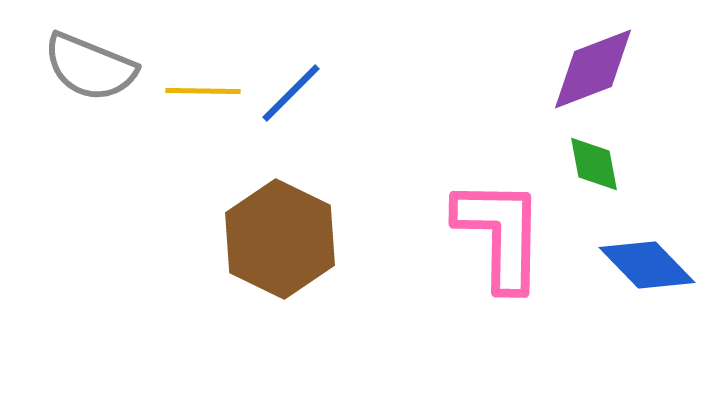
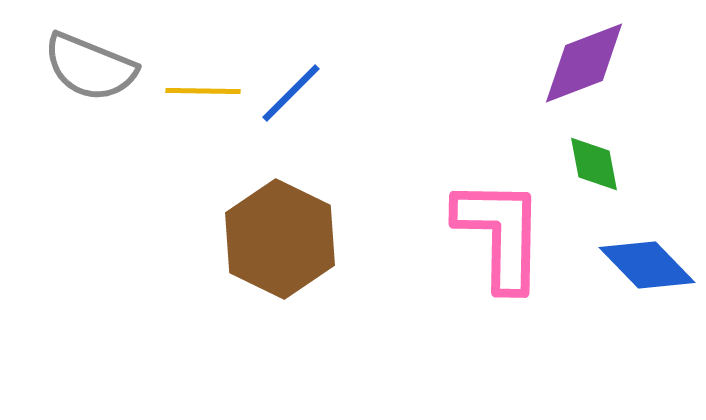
purple diamond: moved 9 px left, 6 px up
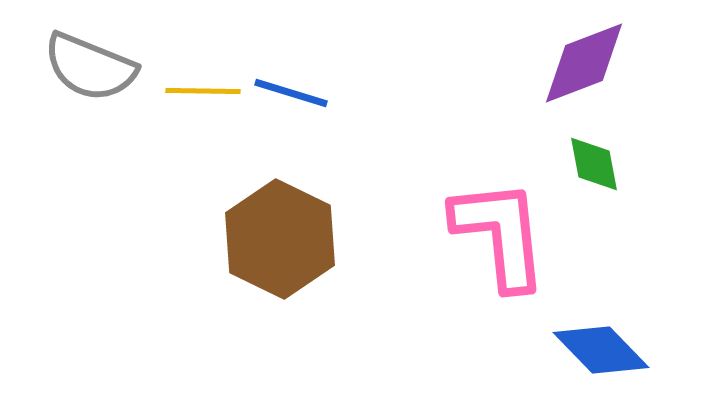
blue line: rotated 62 degrees clockwise
pink L-shape: rotated 7 degrees counterclockwise
blue diamond: moved 46 px left, 85 px down
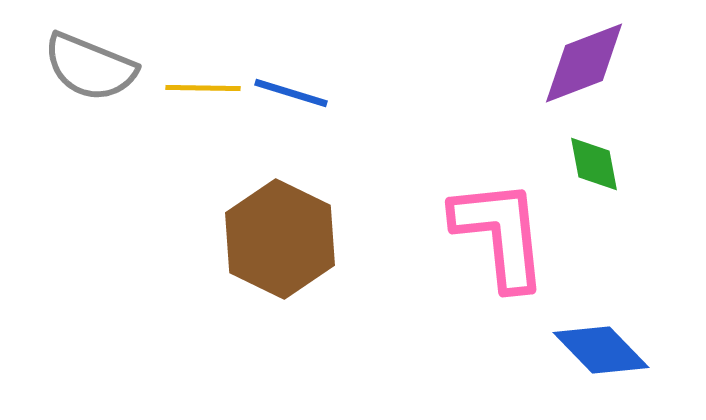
yellow line: moved 3 px up
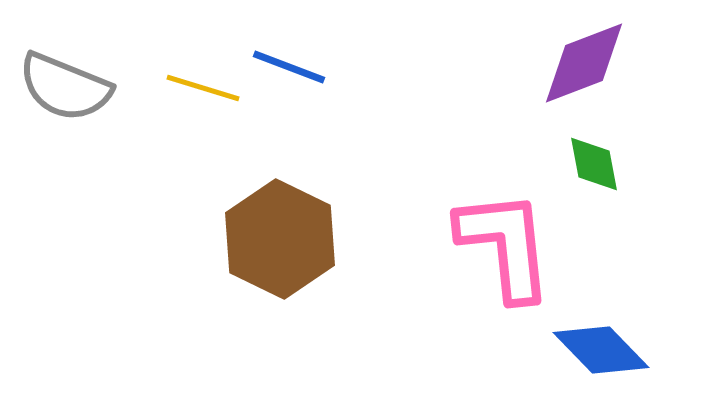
gray semicircle: moved 25 px left, 20 px down
yellow line: rotated 16 degrees clockwise
blue line: moved 2 px left, 26 px up; rotated 4 degrees clockwise
pink L-shape: moved 5 px right, 11 px down
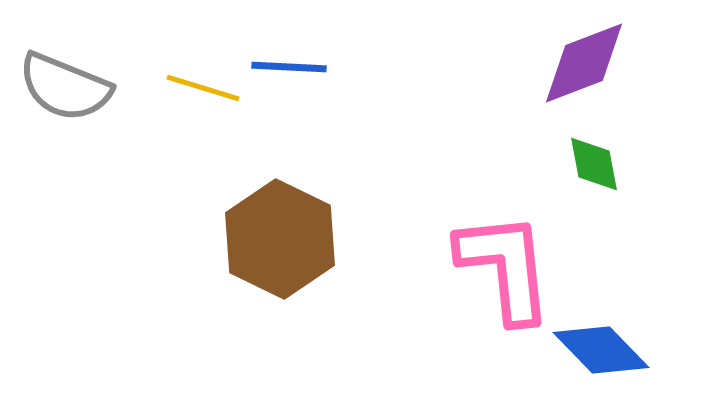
blue line: rotated 18 degrees counterclockwise
pink L-shape: moved 22 px down
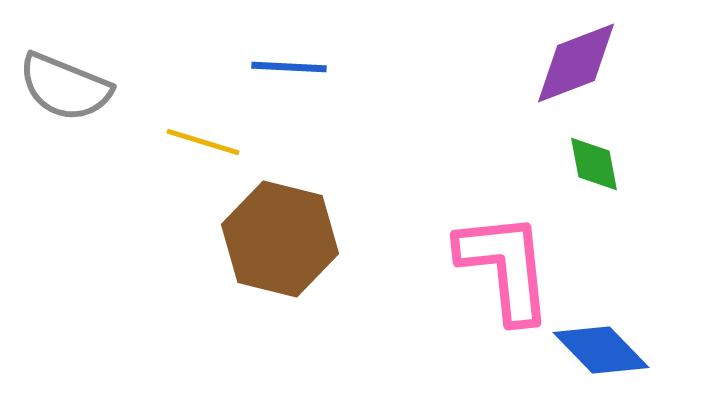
purple diamond: moved 8 px left
yellow line: moved 54 px down
brown hexagon: rotated 12 degrees counterclockwise
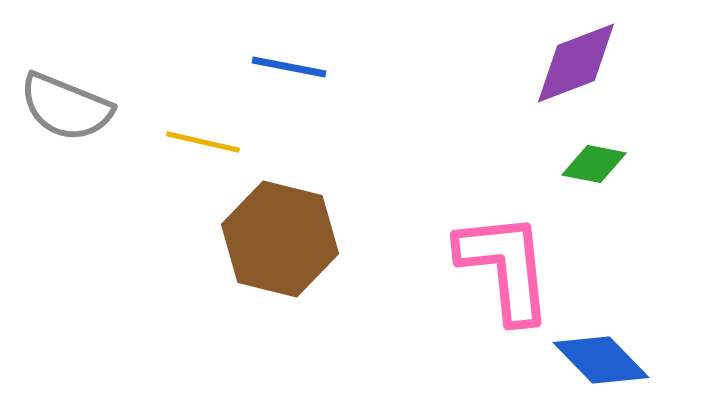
blue line: rotated 8 degrees clockwise
gray semicircle: moved 1 px right, 20 px down
yellow line: rotated 4 degrees counterclockwise
green diamond: rotated 68 degrees counterclockwise
blue diamond: moved 10 px down
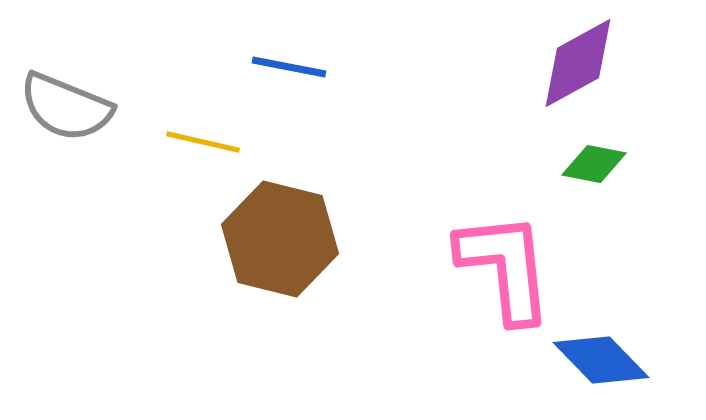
purple diamond: moved 2 px right; rotated 8 degrees counterclockwise
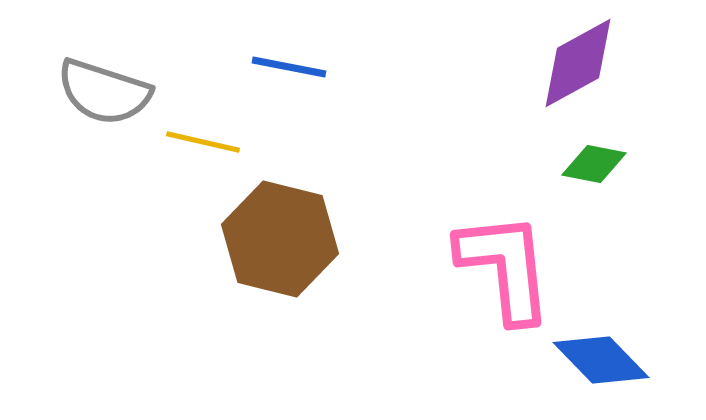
gray semicircle: moved 38 px right, 15 px up; rotated 4 degrees counterclockwise
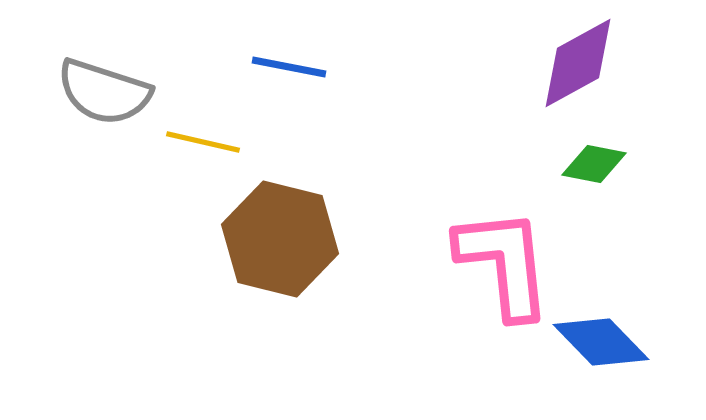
pink L-shape: moved 1 px left, 4 px up
blue diamond: moved 18 px up
